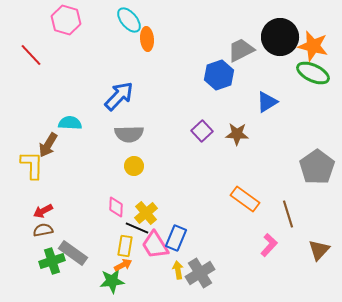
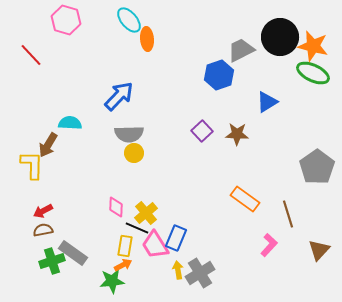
yellow circle: moved 13 px up
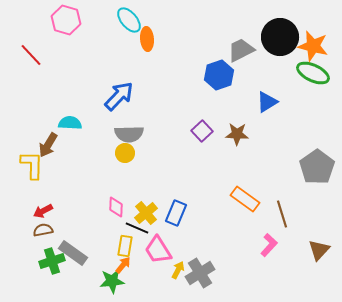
yellow circle: moved 9 px left
brown line: moved 6 px left
blue rectangle: moved 25 px up
pink trapezoid: moved 3 px right, 5 px down
orange arrow: rotated 24 degrees counterclockwise
yellow arrow: rotated 36 degrees clockwise
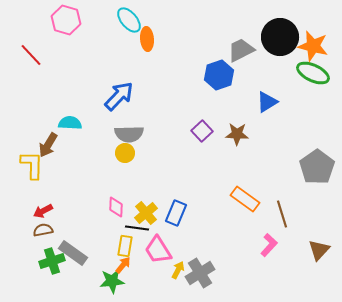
black line: rotated 15 degrees counterclockwise
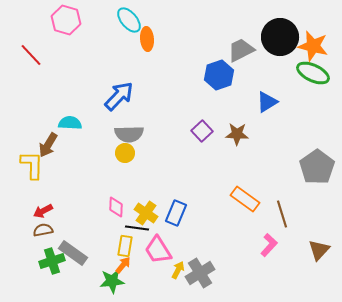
yellow cross: rotated 15 degrees counterclockwise
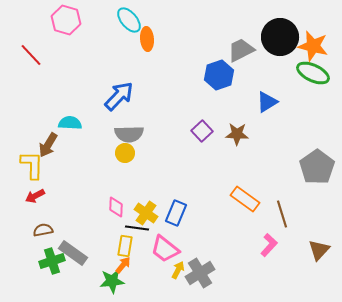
red arrow: moved 8 px left, 15 px up
pink trapezoid: moved 7 px right, 1 px up; rotated 20 degrees counterclockwise
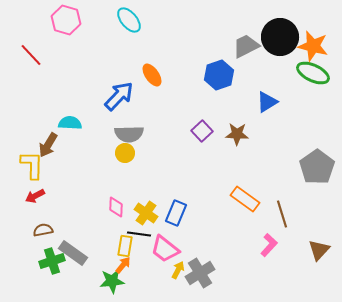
orange ellipse: moved 5 px right, 36 px down; rotated 30 degrees counterclockwise
gray trapezoid: moved 5 px right, 4 px up
black line: moved 2 px right, 6 px down
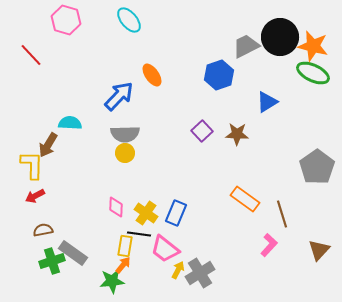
gray semicircle: moved 4 px left
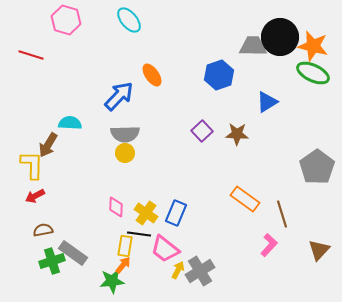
gray trapezoid: moved 7 px right; rotated 28 degrees clockwise
red line: rotated 30 degrees counterclockwise
gray cross: moved 2 px up
